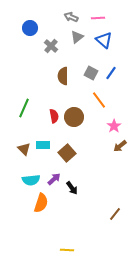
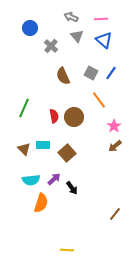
pink line: moved 3 px right, 1 px down
gray triangle: moved 1 px up; rotated 32 degrees counterclockwise
brown semicircle: rotated 24 degrees counterclockwise
brown arrow: moved 5 px left
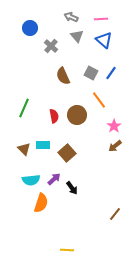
brown circle: moved 3 px right, 2 px up
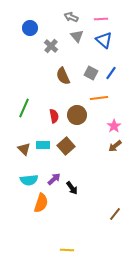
orange line: moved 2 px up; rotated 60 degrees counterclockwise
brown square: moved 1 px left, 7 px up
cyan semicircle: moved 2 px left
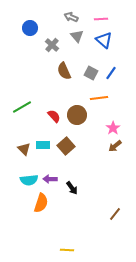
gray cross: moved 1 px right, 1 px up
brown semicircle: moved 1 px right, 5 px up
green line: moved 2 px left, 1 px up; rotated 36 degrees clockwise
red semicircle: rotated 32 degrees counterclockwise
pink star: moved 1 px left, 2 px down
purple arrow: moved 4 px left; rotated 136 degrees counterclockwise
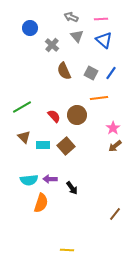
brown triangle: moved 12 px up
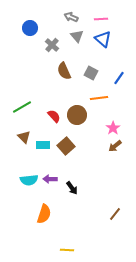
blue triangle: moved 1 px left, 1 px up
blue line: moved 8 px right, 5 px down
orange semicircle: moved 3 px right, 11 px down
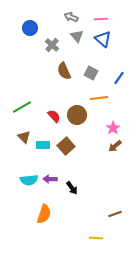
brown line: rotated 32 degrees clockwise
yellow line: moved 29 px right, 12 px up
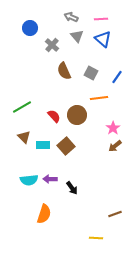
blue line: moved 2 px left, 1 px up
